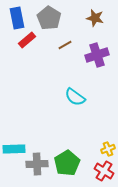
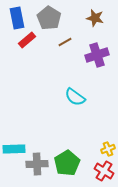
brown line: moved 3 px up
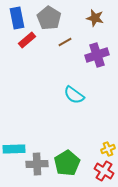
cyan semicircle: moved 1 px left, 2 px up
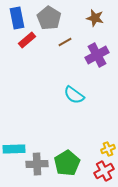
purple cross: rotated 10 degrees counterclockwise
red cross: rotated 30 degrees clockwise
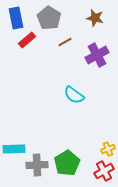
blue rectangle: moved 1 px left
gray cross: moved 1 px down
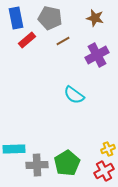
gray pentagon: moved 1 px right; rotated 20 degrees counterclockwise
brown line: moved 2 px left, 1 px up
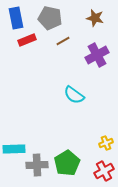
red rectangle: rotated 18 degrees clockwise
yellow cross: moved 2 px left, 6 px up
